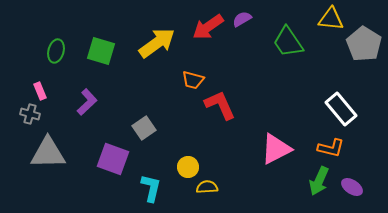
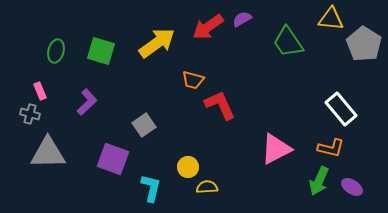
gray square: moved 3 px up
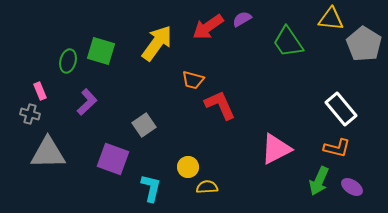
yellow arrow: rotated 18 degrees counterclockwise
green ellipse: moved 12 px right, 10 px down
orange L-shape: moved 6 px right
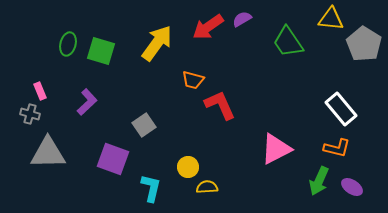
green ellipse: moved 17 px up
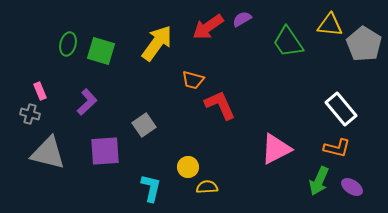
yellow triangle: moved 1 px left, 6 px down
gray triangle: rotated 15 degrees clockwise
purple square: moved 8 px left, 8 px up; rotated 24 degrees counterclockwise
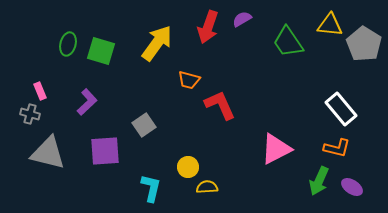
red arrow: rotated 36 degrees counterclockwise
orange trapezoid: moved 4 px left
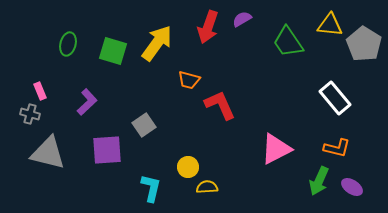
green square: moved 12 px right
white rectangle: moved 6 px left, 11 px up
purple square: moved 2 px right, 1 px up
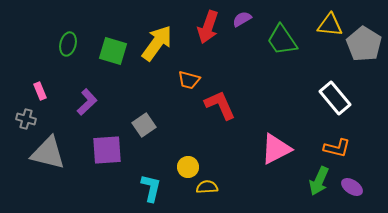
green trapezoid: moved 6 px left, 2 px up
gray cross: moved 4 px left, 5 px down
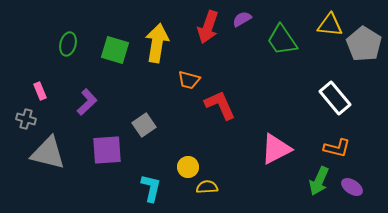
yellow arrow: rotated 27 degrees counterclockwise
green square: moved 2 px right, 1 px up
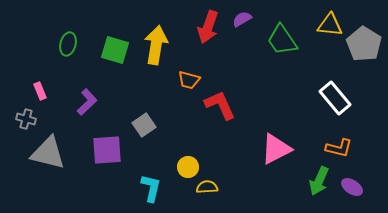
yellow arrow: moved 1 px left, 2 px down
orange L-shape: moved 2 px right
